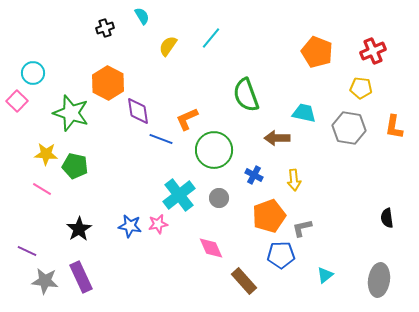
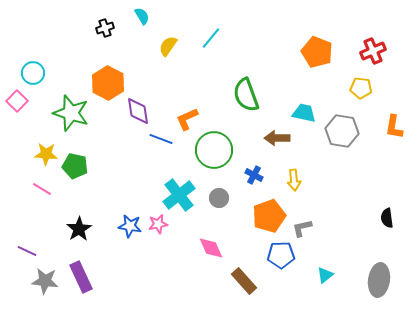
gray hexagon at (349, 128): moved 7 px left, 3 px down
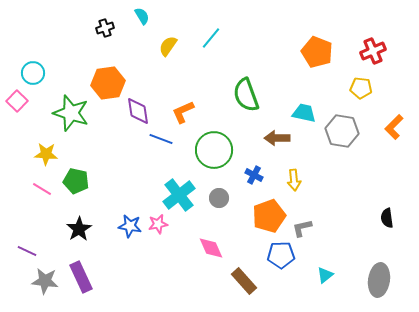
orange hexagon at (108, 83): rotated 24 degrees clockwise
orange L-shape at (187, 119): moved 4 px left, 7 px up
orange L-shape at (394, 127): rotated 35 degrees clockwise
green pentagon at (75, 166): moved 1 px right, 15 px down
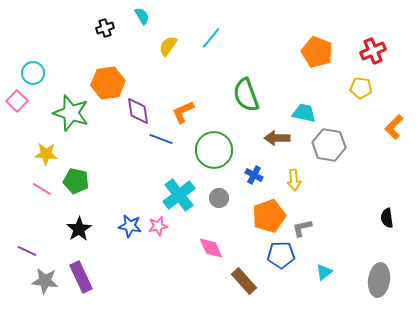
gray hexagon at (342, 131): moved 13 px left, 14 px down
pink star at (158, 224): moved 2 px down
cyan triangle at (325, 275): moved 1 px left, 3 px up
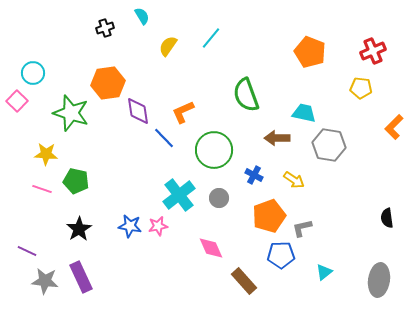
orange pentagon at (317, 52): moved 7 px left
blue line at (161, 139): moved 3 px right, 1 px up; rotated 25 degrees clockwise
yellow arrow at (294, 180): rotated 50 degrees counterclockwise
pink line at (42, 189): rotated 12 degrees counterclockwise
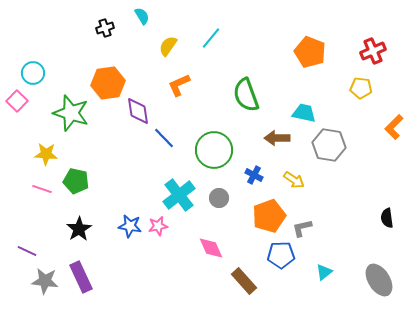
orange L-shape at (183, 112): moved 4 px left, 27 px up
gray ellipse at (379, 280): rotated 40 degrees counterclockwise
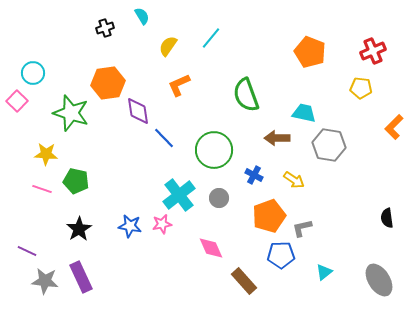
pink star at (158, 226): moved 4 px right, 2 px up
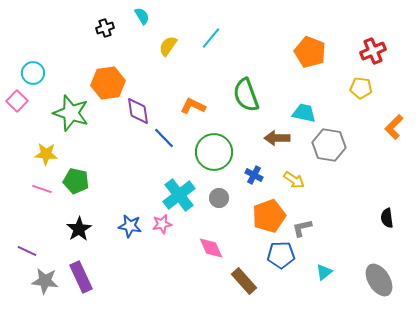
orange L-shape at (179, 85): moved 14 px right, 21 px down; rotated 50 degrees clockwise
green circle at (214, 150): moved 2 px down
